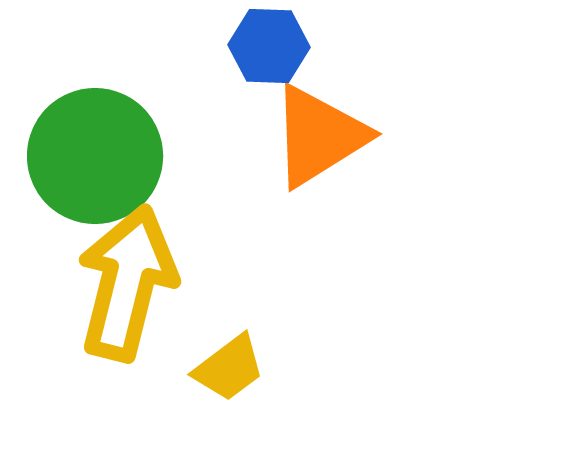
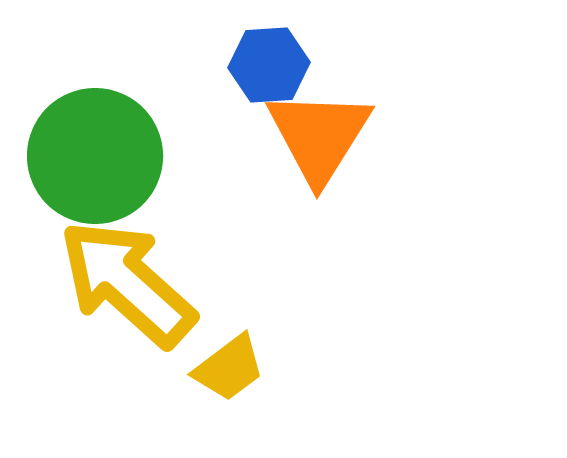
blue hexagon: moved 19 px down; rotated 6 degrees counterclockwise
orange triangle: rotated 26 degrees counterclockwise
yellow arrow: rotated 62 degrees counterclockwise
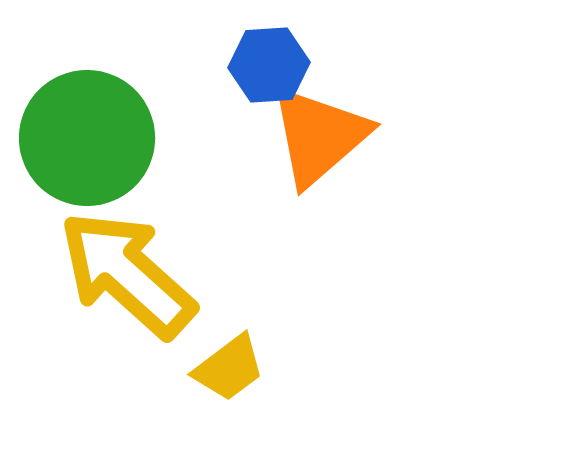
orange triangle: rotated 17 degrees clockwise
green circle: moved 8 px left, 18 px up
yellow arrow: moved 9 px up
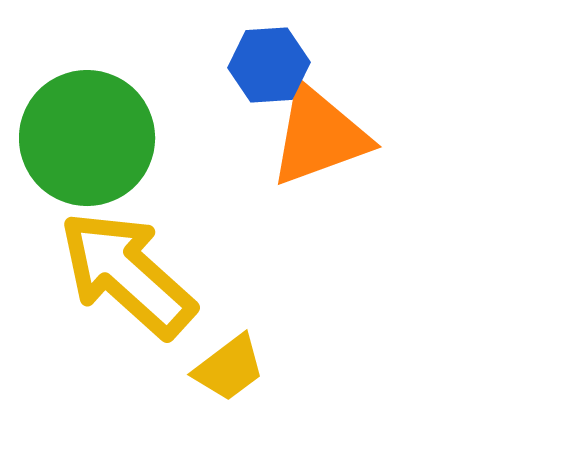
orange triangle: rotated 21 degrees clockwise
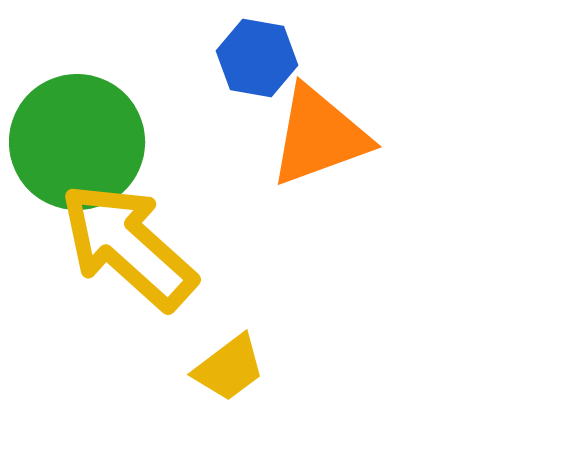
blue hexagon: moved 12 px left, 7 px up; rotated 14 degrees clockwise
green circle: moved 10 px left, 4 px down
yellow arrow: moved 1 px right, 28 px up
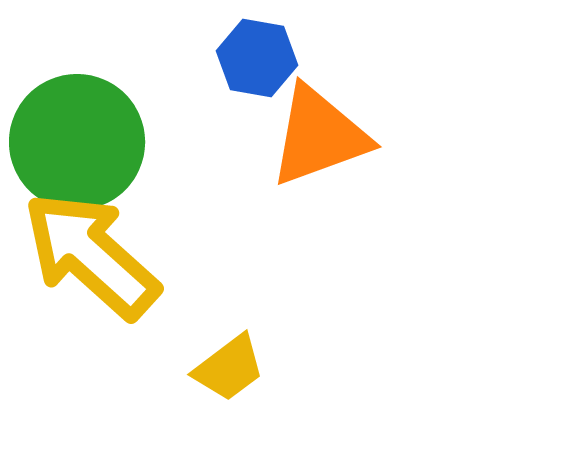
yellow arrow: moved 37 px left, 9 px down
